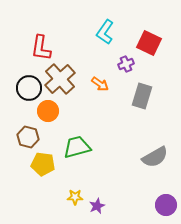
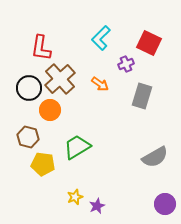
cyan L-shape: moved 4 px left, 6 px down; rotated 10 degrees clockwise
orange circle: moved 2 px right, 1 px up
green trapezoid: rotated 16 degrees counterclockwise
yellow star: rotated 21 degrees counterclockwise
purple circle: moved 1 px left, 1 px up
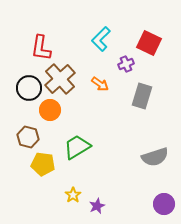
cyan L-shape: moved 1 px down
gray semicircle: rotated 12 degrees clockwise
yellow star: moved 2 px left, 2 px up; rotated 14 degrees counterclockwise
purple circle: moved 1 px left
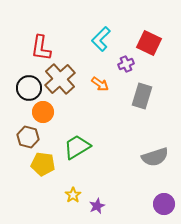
orange circle: moved 7 px left, 2 px down
